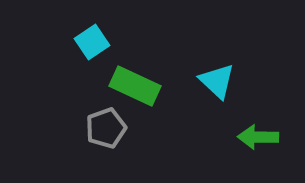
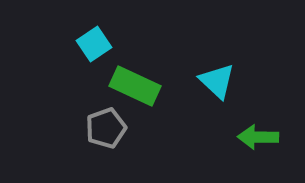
cyan square: moved 2 px right, 2 px down
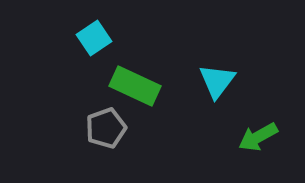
cyan square: moved 6 px up
cyan triangle: rotated 24 degrees clockwise
green arrow: rotated 30 degrees counterclockwise
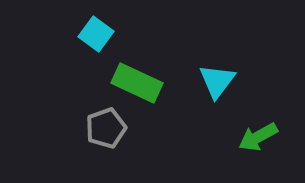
cyan square: moved 2 px right, 4 px up; rotated 20 degrees counterclockwise
green rectangle: moved 2 px right, 3 px up
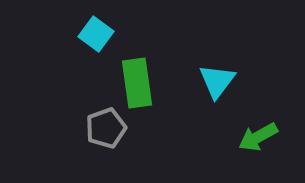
green rectangle: rotated 57 degrees clockwise
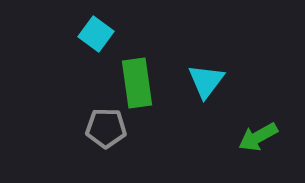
cyan triangle: moved 11 px left
gray pentagon: rotated 21 degrees clockwise
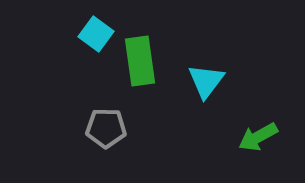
green rectangle: moved 3 px right, 22 px up
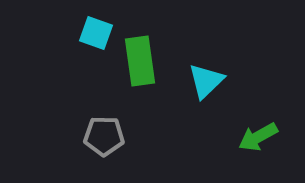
cyan square: moved 1 px up; rotated 16 degrees counterclockwise
cyan triangle: rotated 9 degrees clockwise
gray pentagon: moved 2 px left, 8 px down
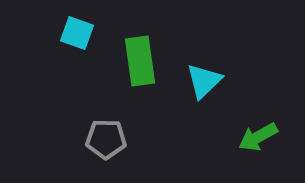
cyan square: moved 19 px left
cyan triangle: moved 2 px left
gray pentagon: moved 2 px right, 3 px down
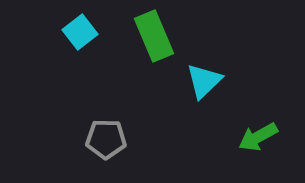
cyan square: moved 3 px right, 1 px up; rotated 32 degrees clockwise
green rectangle: moved 14 px right, 25 px up; rotated 15 degrees counterclockwise
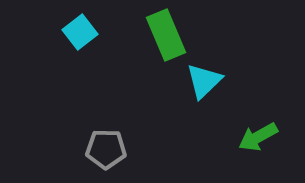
green rectangle: moved 12 px right, 1 px up
gray pentagon: moved 10 px down
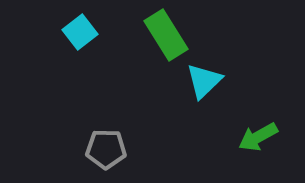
green rectangle: rotated 9 degrees counterclockwise
